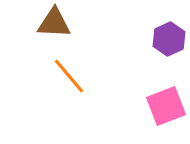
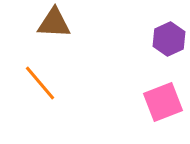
orange line: moved 29 px left, 7 px down
pink square: moved 3 px left, 4 px up
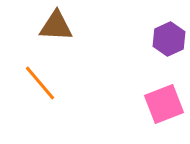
brown triangle: moved 2 px right, 3 px down
pink square: moved 1 px right, 2 px down
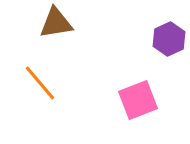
brown triangle: moved 3 px up; rotated 12 degrees counterclockwise
pink square: moved 26 px left, 4 px up
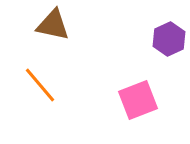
brown triangle: moved 3 px left, 2 px down; rotated 21 degrees clockwise
orange line: moved 2 px down
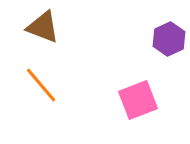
brown triangle: moved 10 px left, 2 px down; rotated 9 degrees clockwise
orange line: moved 1 px right
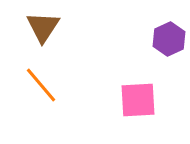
brown triangle: rotated 42 degrees clockwise
pink square: rotated 18 degrees clockwise
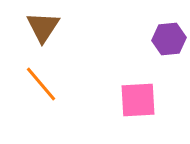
purple hexagon: rotated 20 degrees clockwise
orange line: moved 1 px up
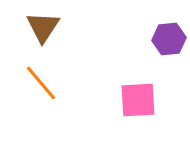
orange line: moved 1 px up
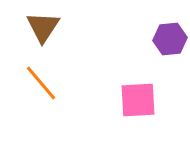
purple hexagon: moved 1 px right
